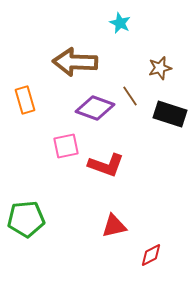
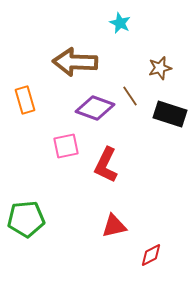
red L-shape: rotated 96 degrees clockwise
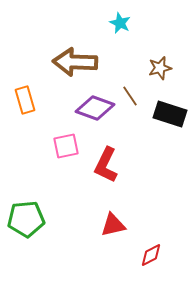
red triangle: moved 1 px left, 1 px up
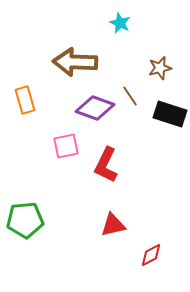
green pentagon: moved 1 px left, 1 px down
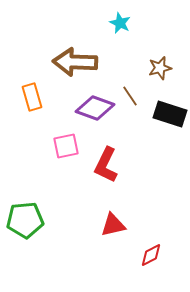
orange rectangle: moved 7 px right, 3 px up
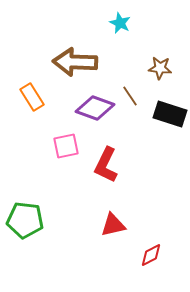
brown star: rotated 20 degrees clockwise
orange rectangle: rotated 16 degrees counterclockwise
green pentagon: rotated 12 degrees clockwise
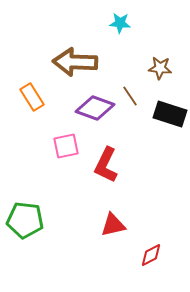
cyan star: rotated 20 degrees counterclockwise
